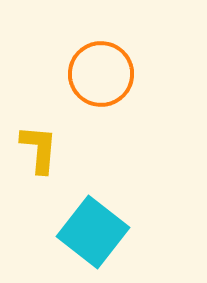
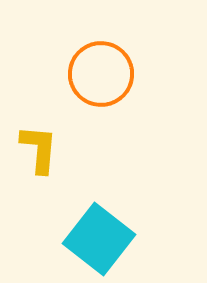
cyan square: moved 6 px right, 7 px down
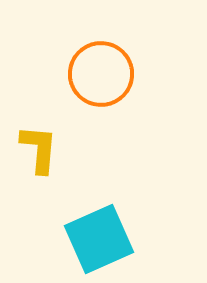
cyan square: rotated 28 degrees clockwise
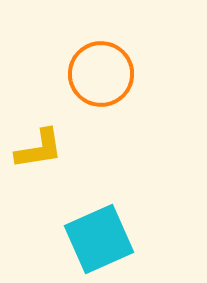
yellow L-shape: rotated 76 degrees clockwise
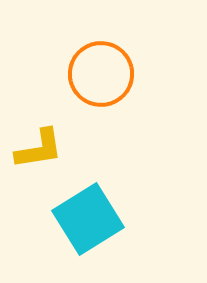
cyan square: moved 11 px left, 20 px up; rotated 8 degrees counterclockwise
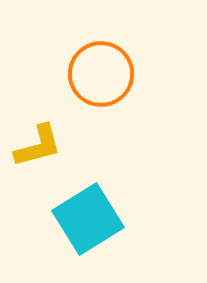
yellow L-shape: moved 1 px left, 3 px up; rotated 6 degrees counterclockwise
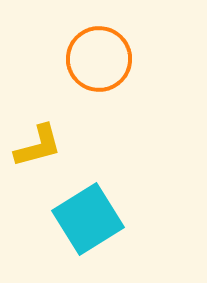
orange circle: moved 2 px left, 15 px up
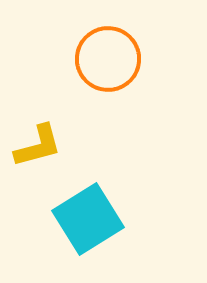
orange circle: moved 9 px right
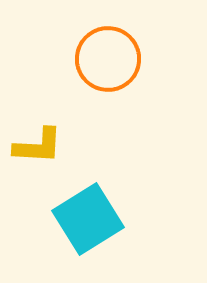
yellow L-shape: rotated 18 degrees clockwise
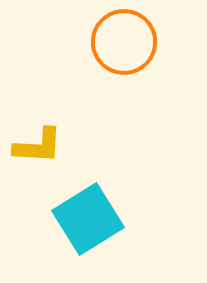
orange circle: moved 16 px right, 17 px up
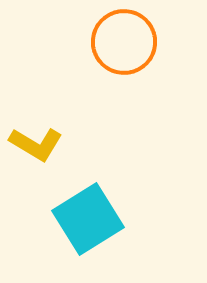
yellow L-shape: moved 2 px left, 2 px up; rotated 28 degrees clockwise
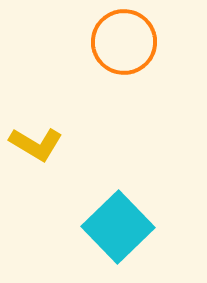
cyan square: moved 30 px right, 8 px down; rotated 12 degrees counterclockwise
